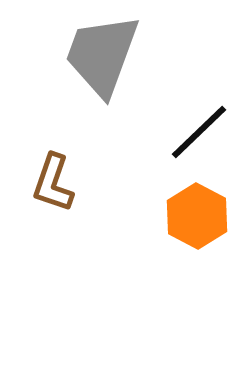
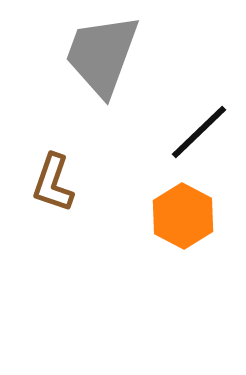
orange hexagon: moved 14 px left
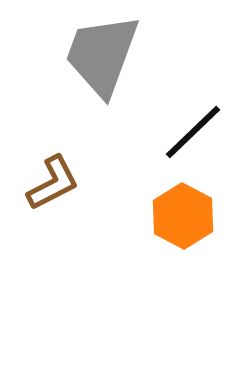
black line: moved 6 px left
brown L-shape: rotated 136 degrees counterclockwise
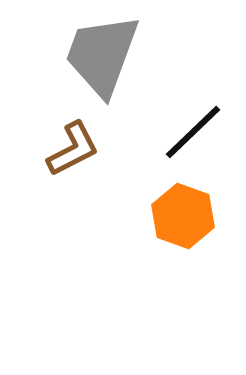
brown L-shape: moved 20 px right, 34 px up
orange hexagon: rotated 8 degrees counterclockwise
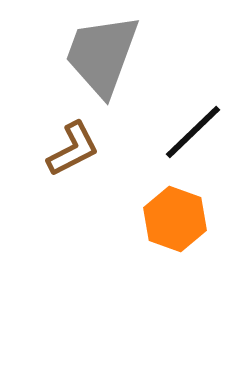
orange hexagon: moved 8 px left, 3 px down
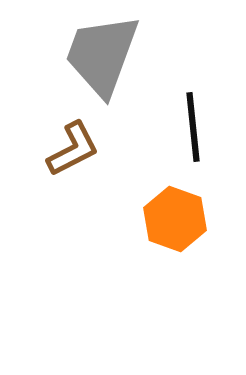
black line: moved 5 px up; rotated 52 degrees counterclockwise
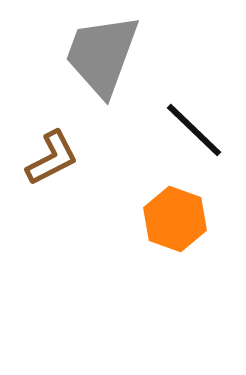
black line: moved 1 px right, 3 px down; rotated 40 degrees counterclockwise
brown L-shape: moved 21 px left, 9 px down
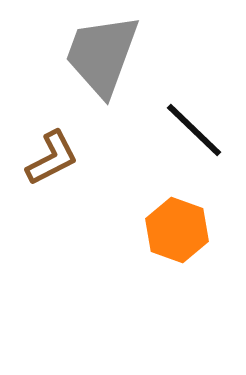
orange hexagon: moved 2 px right, 11 px down
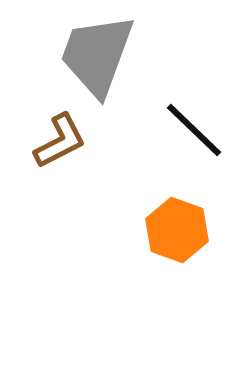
gray trapezoid: moved 5 px left
brown L-shape: moved 8 px right, 17 px up
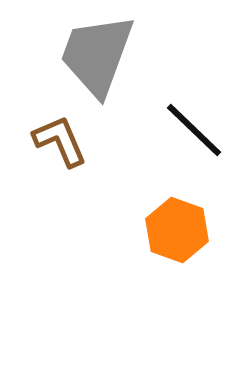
brown L-shape: rotated 86 degrees counterclockwise
